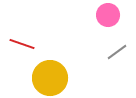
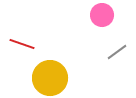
pink circle: moved 6 px left
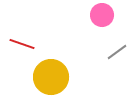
yellow circle: moved 1 px right, 1 px up
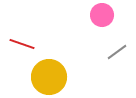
yellow circle: moved 2 px left
